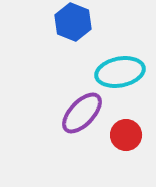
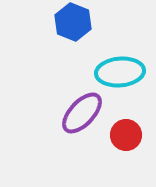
cyan ellipse: rotated 6 degrees clockwise
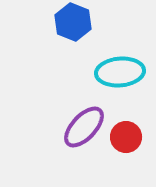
purple ellipse: moved 2 px right, 14 px down
red circle: moved 2 px down
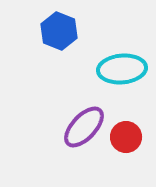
blue hexagon: moved 14 px left, 9 px down
cyan ellipse: moved 2 px right, 3 px up
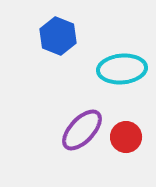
blue hexagon: moved 1 px left, 5 px down
purple ellipse: moved 2 px left, 3 px down
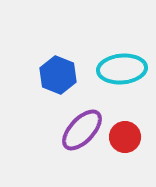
blue hexagon: moved 39 px down
red circle: moved 1 px left
